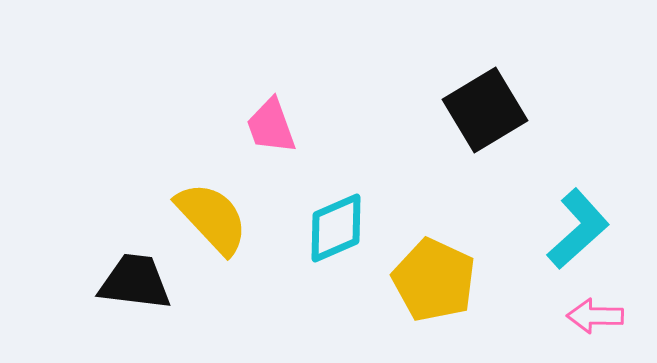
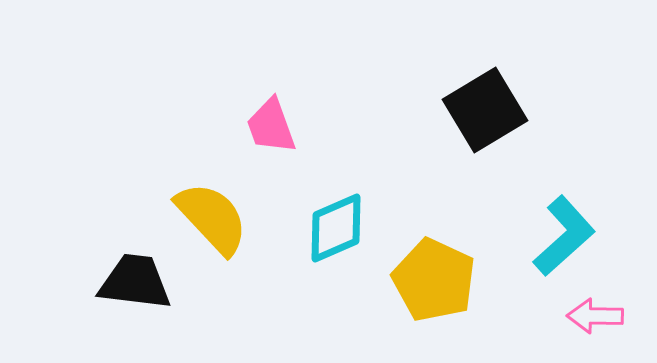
cyan L-shape: moved 14 px left, 7 px down
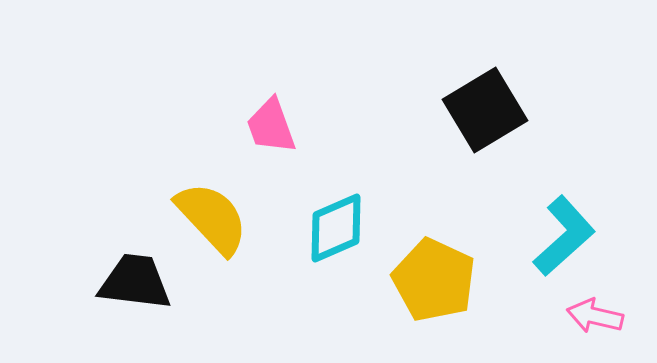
pink arrow: rotated 12 degrees clockwise
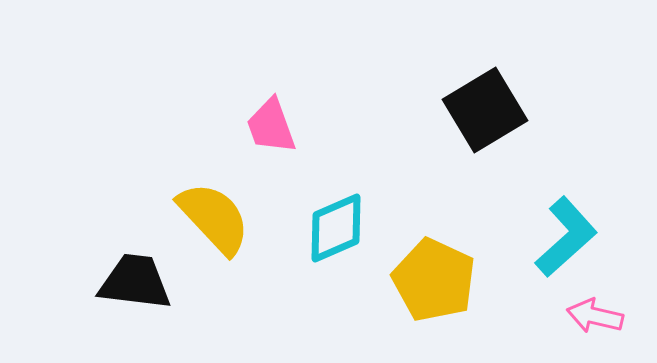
yellow semicircle: moved 2 px right
cyan L-shape: moved 2 px right, 1 px down
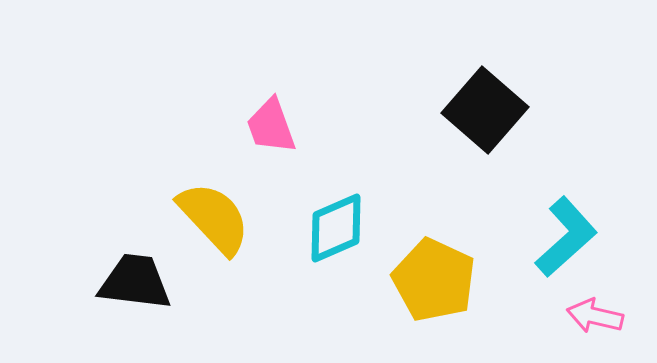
black square: rotated 18 degrees counterclockwise
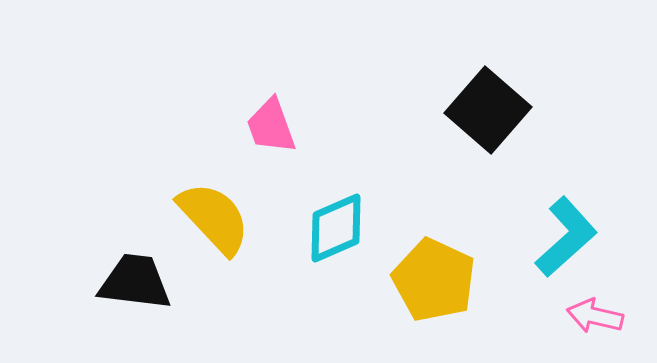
black square: moved 3 px right
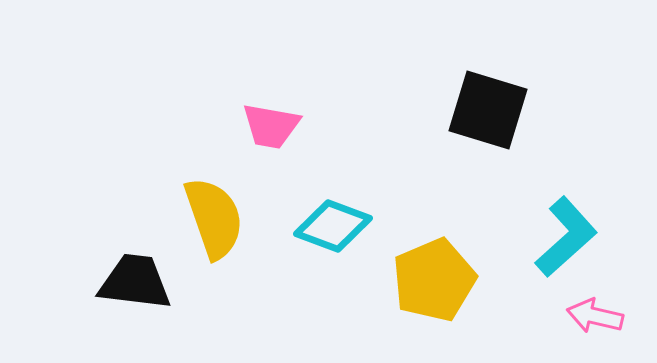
black square: rotated 24 degrees counterclockwise
pink trapezoid: rotated 60 degrees counterclockwise
yellow semicircle: rotated 24 degrees clockwise
cyan diamond: moved 3 px left, 2 px up; rotated 44 degrees clockwise
yellow pentagon: rotated 24 degrees clockwise
